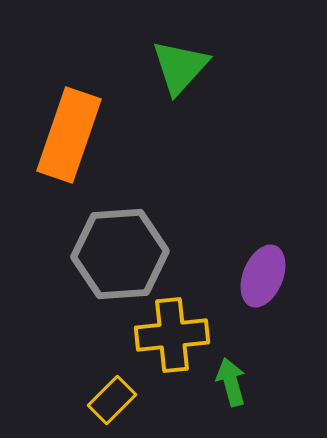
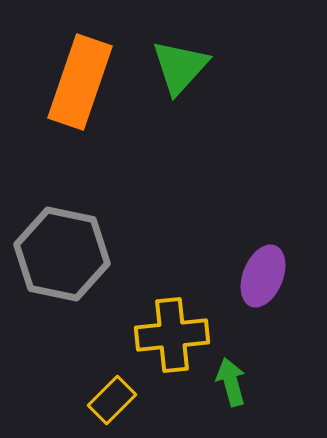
orange rectangle: moved 11 px right, 53 px up
gray hexagon: moved 58 px left; rotated 16 degrees clockwise
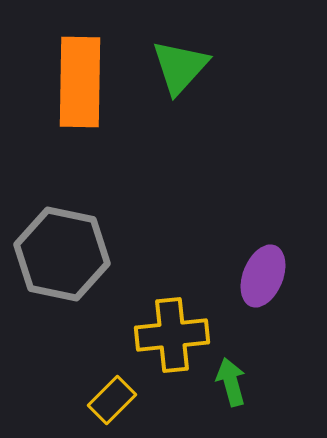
orange rectangle: rotated 18 degrees counterclockwise
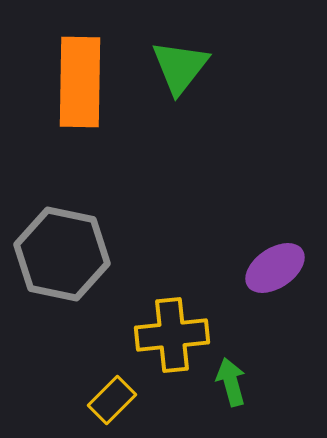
green triangle: rotated 4 degrees counterclockwise
purple ellipse: moved 12 px right, 8 px up; rotated 34 degrees clockwise
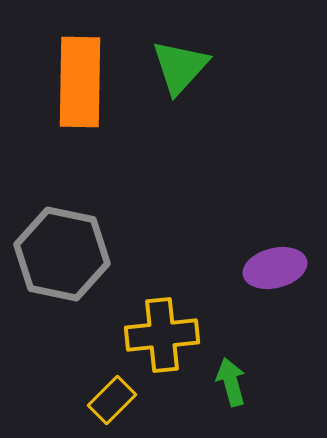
green triangle: rotated 4 degrees clockwise
purple ellipse: rotated 20 degrees clockwise
yellow cross: moved 10 px left
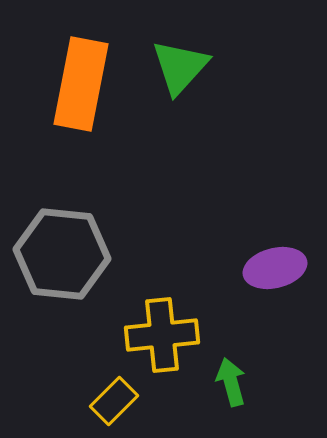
orange rectangle: moved 1 px right, 2 px down; rotated 10 degrees clockwise
gray hexagon: rotated 6 degrees counterclockwise
yellow rectangle: moved 2 px right, 1 px down
